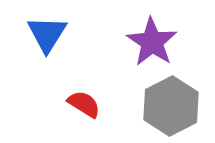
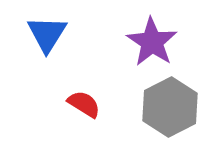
gray hexagon: moved 1 px left, 1 px down
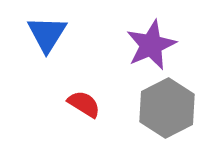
purple star: moved 1 px left, 3 px down; rotated 15 degrees clockwise
gray hexagon: moved 3 px left, 1 px down
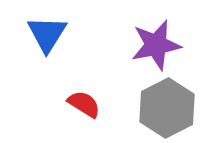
purple star: moved 5 px right; rotated 12 degrees clockwise
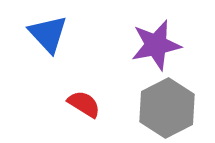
blue triangle: moved 1 px right; rotated 15 degrees counterclockwise
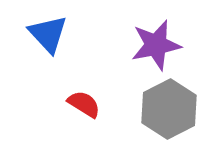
gray hexagon: moved 2 px right, 1 px down
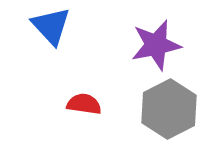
blue triangle: moved 3 px right, 8 px up
red semicircle: rotated 24 degrees counterclockwise
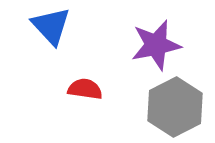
red semicircle: moved 1 px right, 15 px up
gray hexagon: moved 6 px right, 2 px up
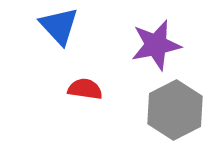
blue triangle: moved 8 px right
gray hexagon: moved 3 px down
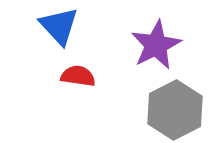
purple star: rotated 15 degrees counterclockwise
red semicircle: moved 7 px left, 13 px up
